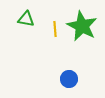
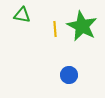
green triangle: moved 4 px left, 4 px up
blue circle: moved 4 px up
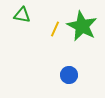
yellow line: rotated 28 degrees clockwise
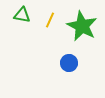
yellow line: moved 5 px left, 9 px up
blue circle: moved 12 px up
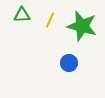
green triangle: rotated 12 degrees counterclockwise
green star: rotated 12 degrees counterclockwise
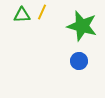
yellow line: moved 8 px left, 8 px up
blue circle: moved 10 px right, 2 px up
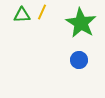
green star: moved 1 px left, 3 px up; rotated 16 degrees clockwise
blue circle: moved 1 px up
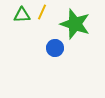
green star: moved 6 px left, 1 px down; rotated 12 degrees counterclockwise
blue circle: moved 24 px left, 12 px up
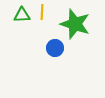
yellow line: rotated 21 degrees counterclockwise
